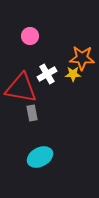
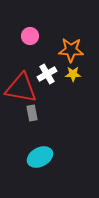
orange star: moved 11 px left, 8 px up
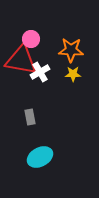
pink circle: moved 1 px right, 3 px down
white cross: moved 7 px left, 2 px up
red triangle: moved 28 px up
gray rectangle: moved 2 px left, 4 px down
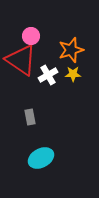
pink circle: moved 3 px up
orange star: rotated 20 degrees counterclockwise
red triangle: rotated 24 degrees clockwise
white cross: moved 8 px right, 3 px down
cyan ellipse: moved 1 px right, 1 px down
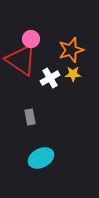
pink circle: moved 3 px down
white cross: moved 2 px right, 3 px down
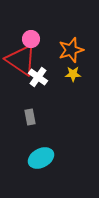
white cross: moved 12 px left, 1 px up; rotated 24 degrees counterclockwise
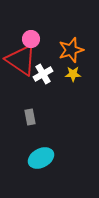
white cross: moved 5 px right, 3 px up; rotated 24 degrees clockwise
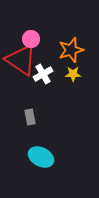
cyan ellipse: moved 1 px up; rotated 55 degrees clockwise
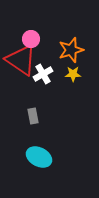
gray rectangle: moved 3 px right, 1 px up
cyan ellipse: moved 2 px left
